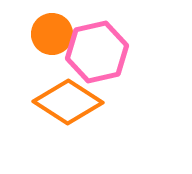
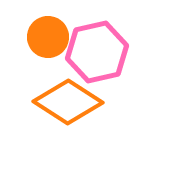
orange circle: moved 4 px left, 3 px down
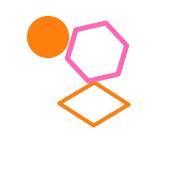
orange diamond: moved 26 px right, 2 px down
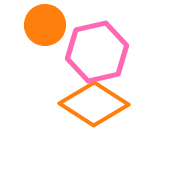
orange circle: moved 3 px left, 12 px up
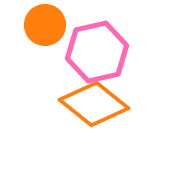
orange diamond: rotated 6 degrees clockwise
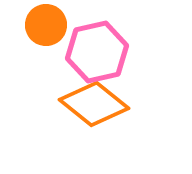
orange circle: moved 1 px right
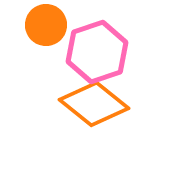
pink hexagon: rotated 6 degrees counterclockwise
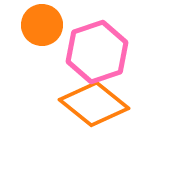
orange circle: moved 4 px left
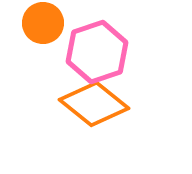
orange circle: moved 1 px right, 2 px up
